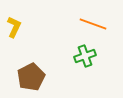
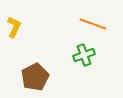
green cross: moved 1 px left, 1 px up
brown pentagon: moved 4 px right
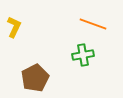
green cross: moved 1 px left; rotated 10 degrees clockwise
brown pentagon: moved 1 px down
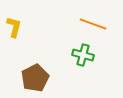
yellow L-shape: rotated 10 degrees counterclockwise
green cross: rotated 25 degrees clockwise
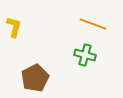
green cross: moved 2 px right
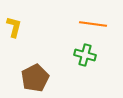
orange line: rotated 12 degrees counterclockwise
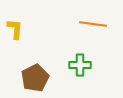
yellow L-shape: moved 1 px right, 2 px down; rotated 10 degrees counterclockwise
green cross: moved 5 px left, 10 px down; rotated 15 degrees counterclockwise
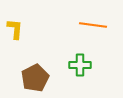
orange line: moved 1 px down
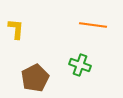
yellow L-shape: moved 1 px right
green cross: rotated 20 degrees clockwise
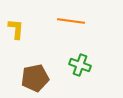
orange line: moved 22 px left, 4 px up
brown pentagon: rotated 16 degrees clockwise
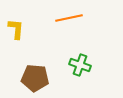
orange line: moved 2 px left, 3 px up; rotated 20 degrees counterclockwise
brown pentagon: rotated 16 degrees clockwise
